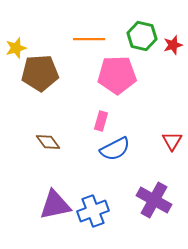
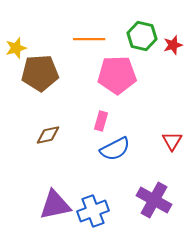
brown diamond: moved 7 px up; rotated 65 degrees counterclockwise
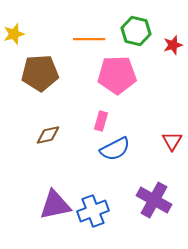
green hexagon: moved 6 px left, 5 px up
yellow star: moved 2 px left, 14 px up
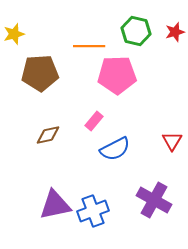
orange line: moved 7 px down
red star: moved 2 px right, 13 px up
pink rectangle: moved 7 px left; rotated 24 degrees clockwise
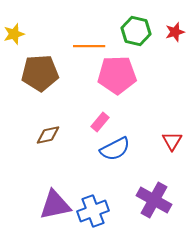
pink rectangle: moved 6 px right, 1 px down
